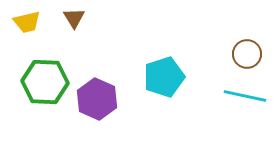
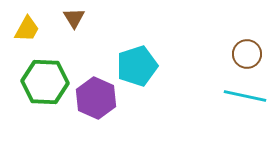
yellow trapezoid: moved 7 px down; rotated 48 degrees counterclockwise
cyan pentagon: moved 27 px left, 11 px up
purple hexagon: moved 1 px left, 1 px up
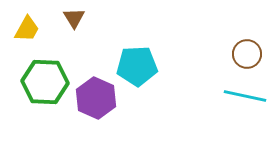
cyan pentagon: rotated 15 degrees clockwise
